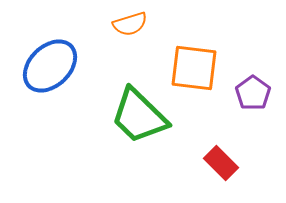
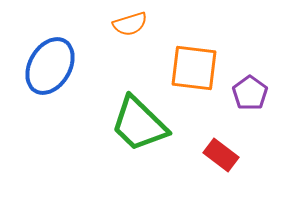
blue ellipse: rotated 16 degrees counterclockwise
purple pentagon: moved 3 px left
green trapezoid: moved 8 px down
red rectangle: moved 8 px up; rotated 8 degrees counterclockwise
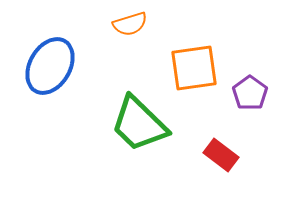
orange square: rotated 15 degrees counterclockwise
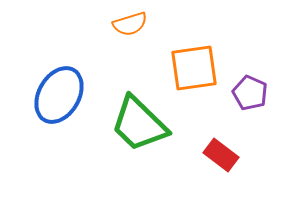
blue ellipse: moved 9 px right, 29 px down
purple pentagon: rotated 12 degrees counterclockwise
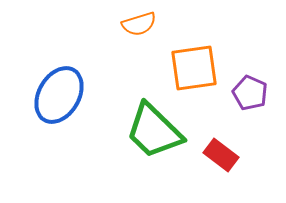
orange semicircle: moved 9 px right
green trapezoid: moved 15 px right, 7 px down
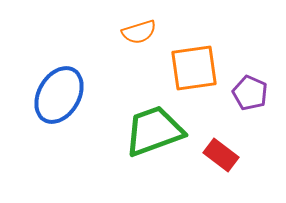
orange semicircle: moved 8 px down
green trapezoid: rotated 116 degrees clockwise
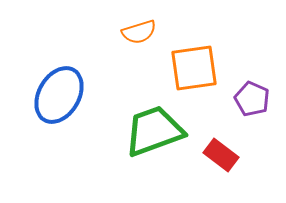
purple pentagon: moved 2 px right, 6 px down
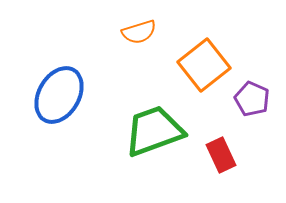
orange square: moved 10 px right, 3 px up; rotated 30 degrees counterclockwise
red rectangle: rotated 28 degrees clockwise
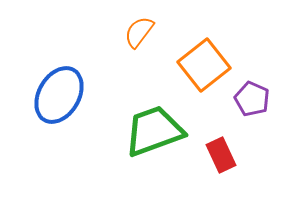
orange semicircle: rotated 144 degrees clockwise
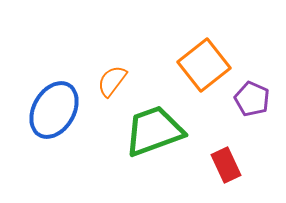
orange semicircle: moved 27 px left, 49 px down
blue ellipse: moved 5 px left, 15 px down
red rectangle: moved 5 px right, 10 px down
